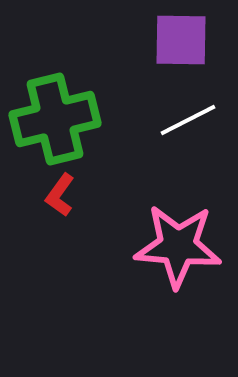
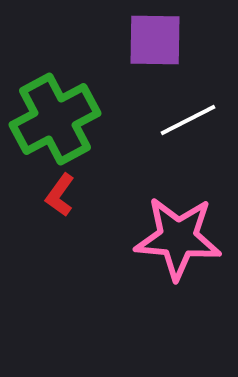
purple square: moved 26 px left
green cross: rotated 14 degrees counterclockwise
pink star: moved 8 px up
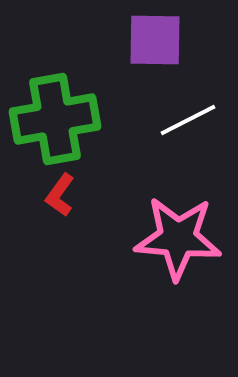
green cross: rotated 18 degrees clockwise
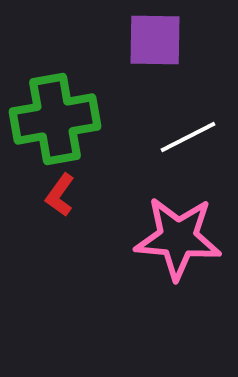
white line: moved 17 px down
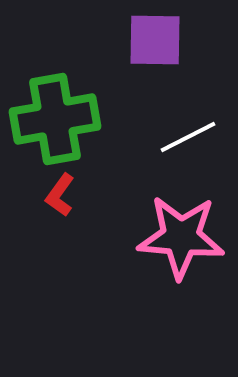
pink star: moved 3 px right, 1 px up
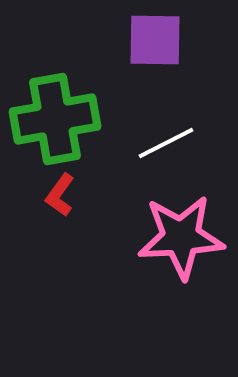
white line: moved 22 px left, 6 px down
pink star: rotated 8 degrees counterclockwise
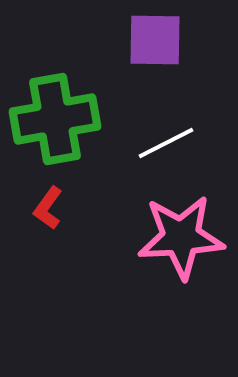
red L-shape: moved 12 px left, 13 px down
